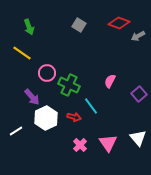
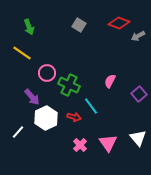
white line: moved 2 px right, 1 px down; rotated 16 degrees counterclockwise
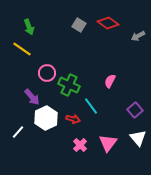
red diamond: moved 11 px left; rotated 15 degrees clockwise
yellow line: moved 4 px up
purple square: moved 4 px left, 16 px down
red arrow: moved 1 px left, 2 px down
pink triangle: rotated 12 degrees clockwise
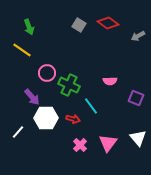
yellow line: moved 1 px down
pink semicircle: rotated 120 degrees counterclockwise
purple square: moved 1 px right, 12 px up; rotated 28 degrees counterclockwise
white hexagon: rotated 25 degrees clockwise
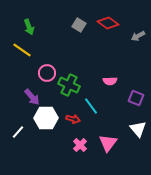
white triangle: moved 9 px up
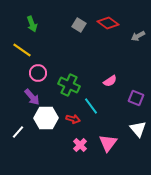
green arrow: moved 3 px right, 3 px up
pink circle: moved 9 px left
pink semicircle: rotated 32 degrees counterclockwise
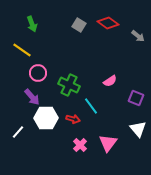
gray arrow: rotated 112 degrees counterclockwise
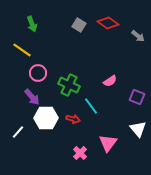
purple square: moved 1 px right, 1 px up
pink cross: moved 8 px down
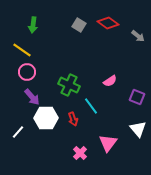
green arrow: moved 1 px right, 1 px down; rotated 28 degrees clockwise
pink circle: moved 11 px left, 1 px up
red arrow: rotated 56 degrees clockwise
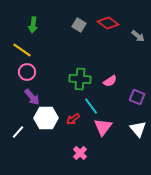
green cross: moved 11 px right, 6 px up; rotated 20 degrees counterclockwise
red arrow: rotated 72 degrees clockwise
pink triangle: moved 5 px left, 16 px up
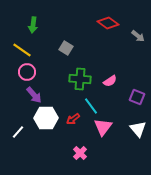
gray square: moved 13 px left, 23 px down
purple arrow: moved 2 px right, 2 px up
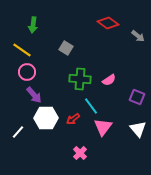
pink semicircle: moved 1 px left, 1 px up
